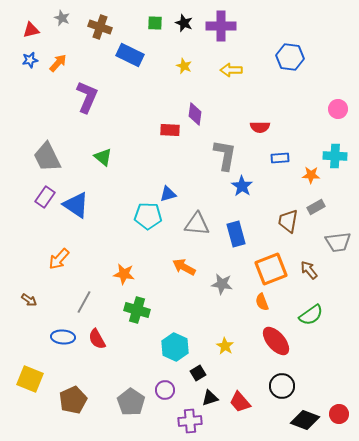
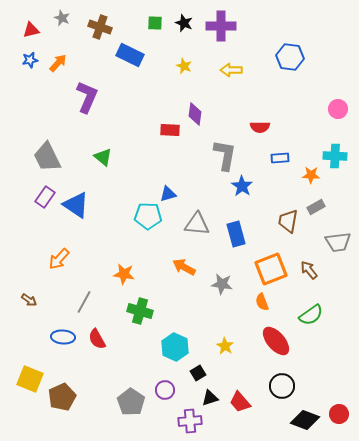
green cross at (137, 310): moved 3 px right, 1 px down
brown pentagon at (73, 400): moved 11 px left, 3 px up
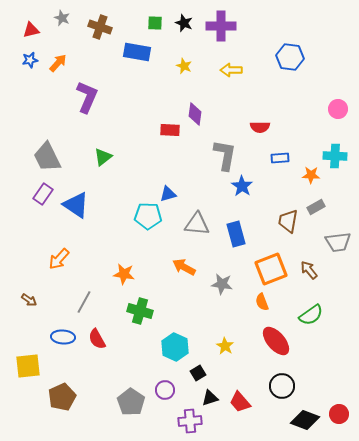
blue rectangle at (130, 55): moved 7 px right, 3 px up; rotated 16 degrees counterclockwise
green triangle at (103, 157): rotated 42 degrees clockwise
purple rectangle at (45, 197): moved 2 px left, 3 px up
yellow square at (30, 379): moved 2 px left, 13 px up; rotated 28 degrees counterclockwise
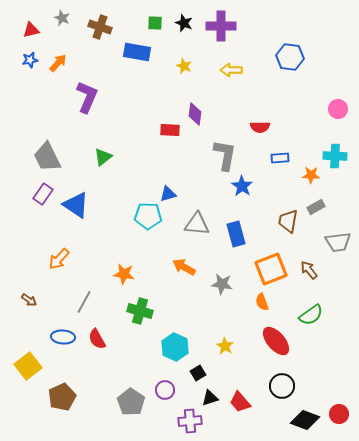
yellow square at (28, 366): rotated 32 degrees counterclockwise
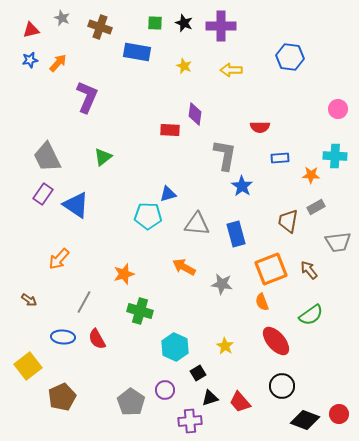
orange star at (124, 274): rotated 25 degrees counterclockwise
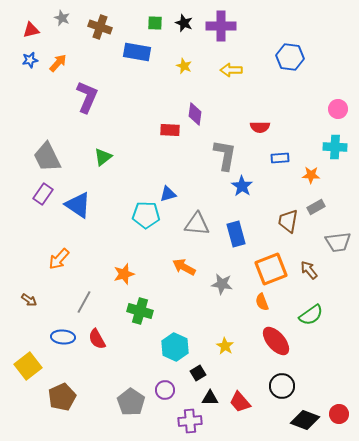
cyan cross at (335, 156): moved 9 px up
blue triangle at (76, 205): moved 2 px right
cyan pentagon at (148, 216): moved 2 px left, 1 px up
black triangle at (210, 398): rotated 18 degrees clockwise
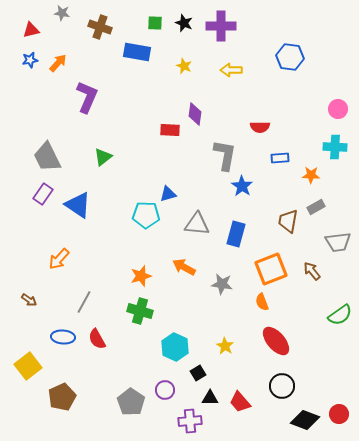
gray star at (62, 18): moved 5 px up; rotated 14 degrees counterclockwise
blue rectangle at (236, 234): rotated 30 degrees clockwise
brown arrow at (309, 270): moved 3 px right, 1 px down
orange star at (124, 274): moved 17 px right, 2 px down
green semicircle at (311, 315): moved 29 px right
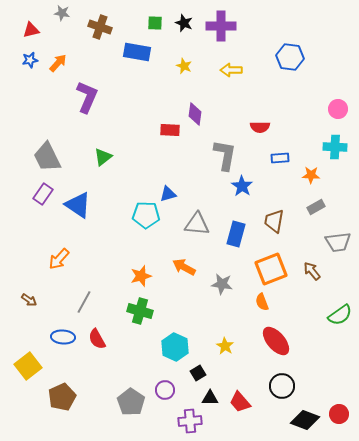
brown trapezoid at (288, 221): moved 14 px left
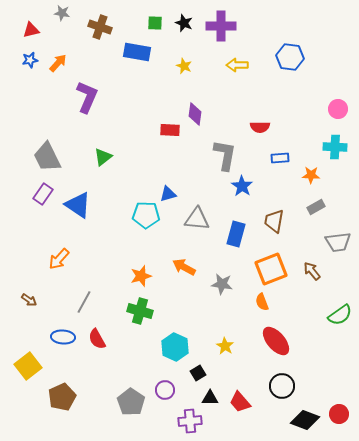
yellow arrow at (231, 70): moved 6 px right, 5 px up
gray triangle at (197, 224): moved 5 px up
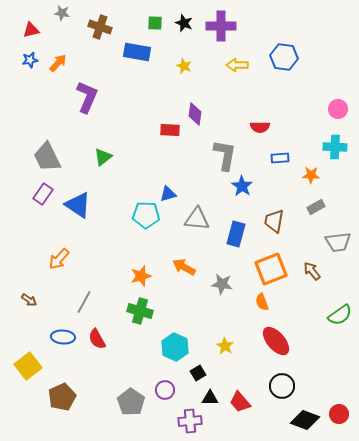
blue hexagon at (290, 57): moved 6 px left
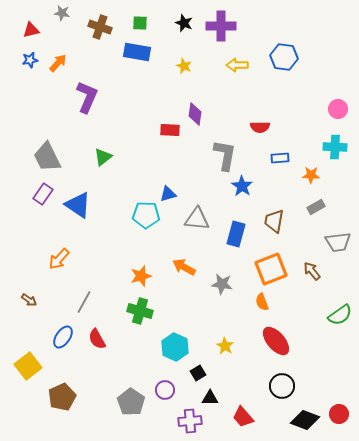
green square at (155, 23): moved 15 px left
blue ellipse at (63, 337): rotated 60 degrees counterclockwise
red trapezoid at (240, 402): moved 3 px right, 15 px down
